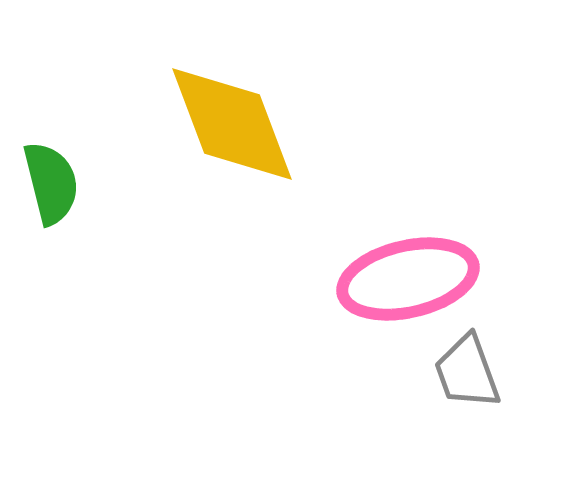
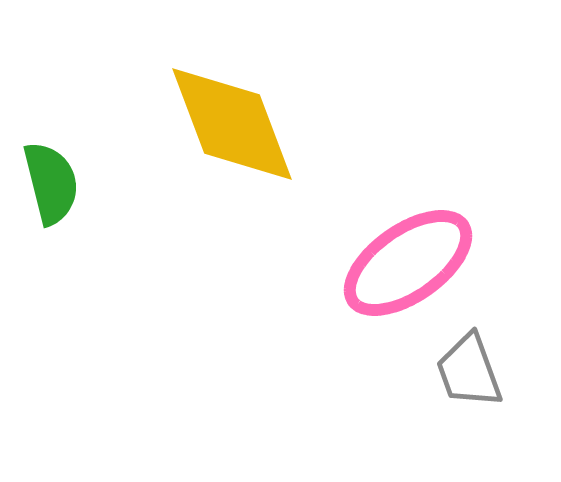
pink ellipse: moved 16 px up; rotated 22 degrees counterclockwise
gray trapezoid: moved 2 px right, 1 px up
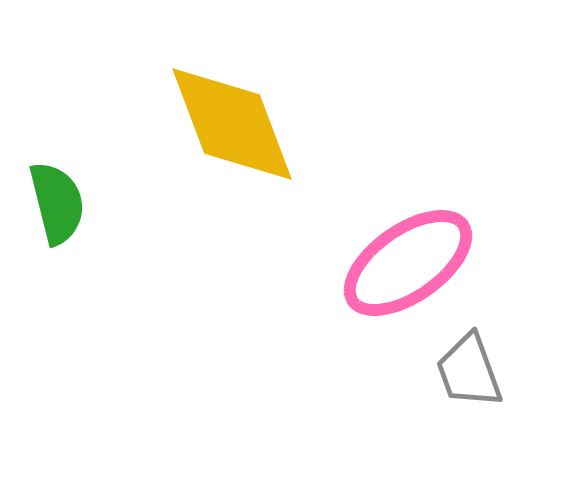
green semicircle: moved 6 px right, 20 px down
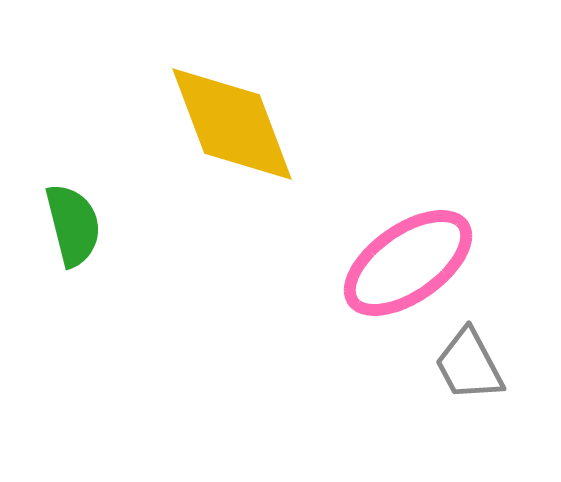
green semicircle: moved 16 px right, 22 px down
gray trapezoid: moved 6 px up; rotated 8 degrees counterclockwise
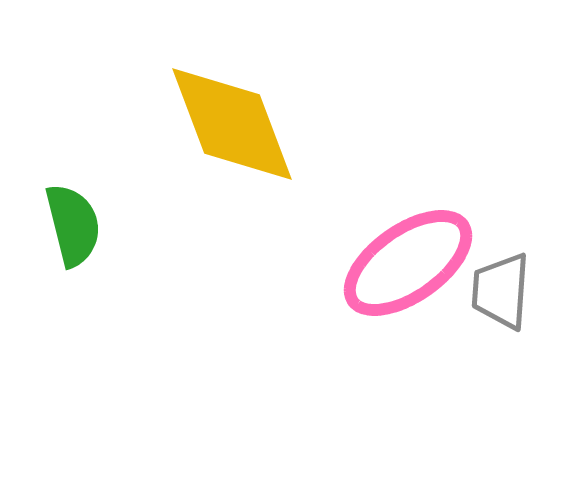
gray trapezoid: moved 32 px right, 74 px up; rotated 32 degrees clockwise
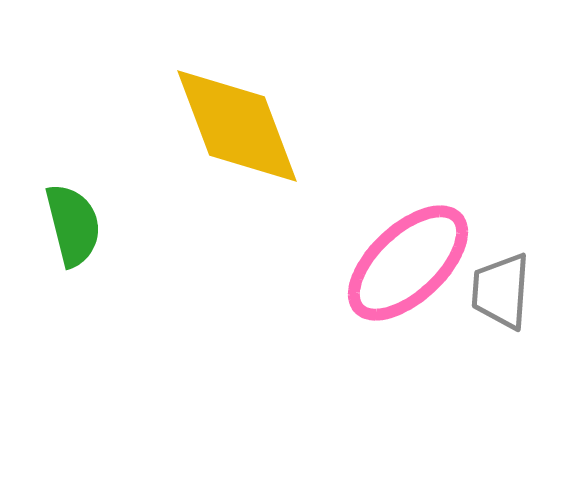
yellow diamond: moved 5 px right, 2 px down
pink ellipse: rotated 8 degrees counterclockwise
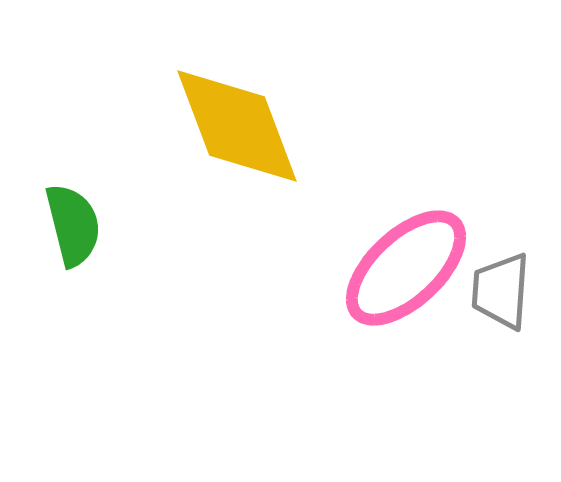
pink ellipse: moved 2 px left, 5 px down
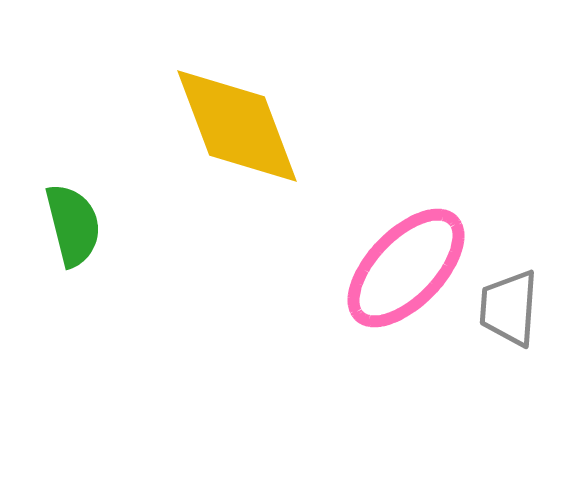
pink ellipse: rotated 3 degrees counterclockwise
gray trapezoid: moved 8 px right, 17 px down
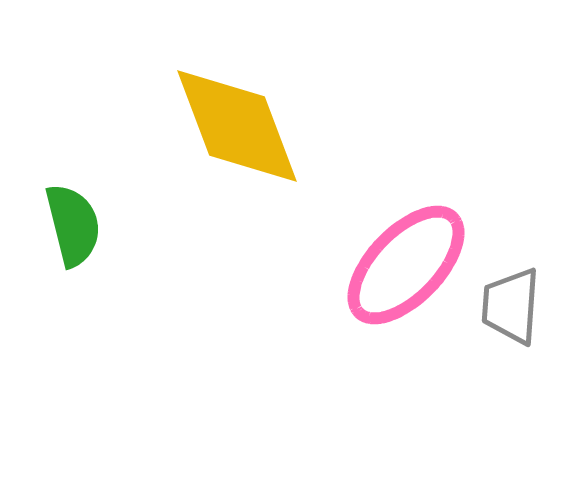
pink ellipse: moved 3 px up
gray trapezoid: moved 2 px right, 2 px up
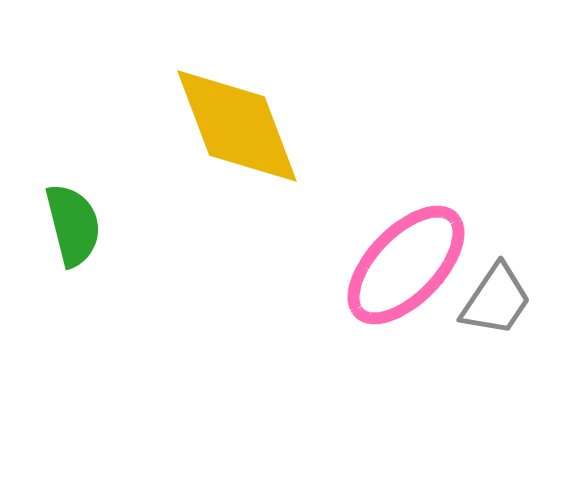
gray trapezoid: moved 15 px left, 6 px up; rotated 150 degrees counterclockwise
